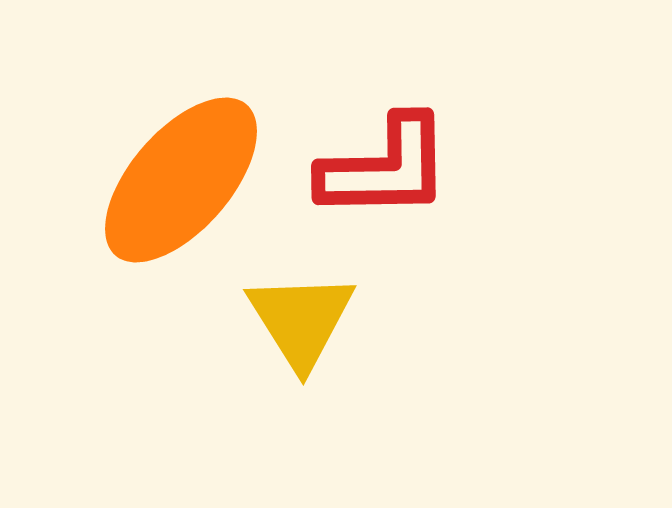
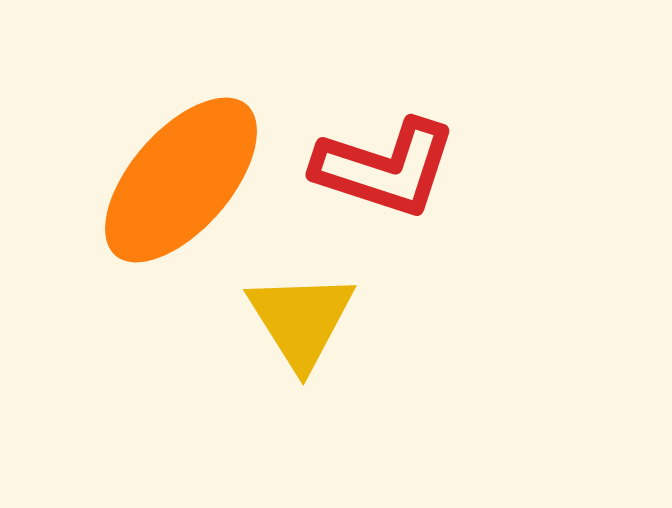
red L-shape: rotated 19 degrees clockwise
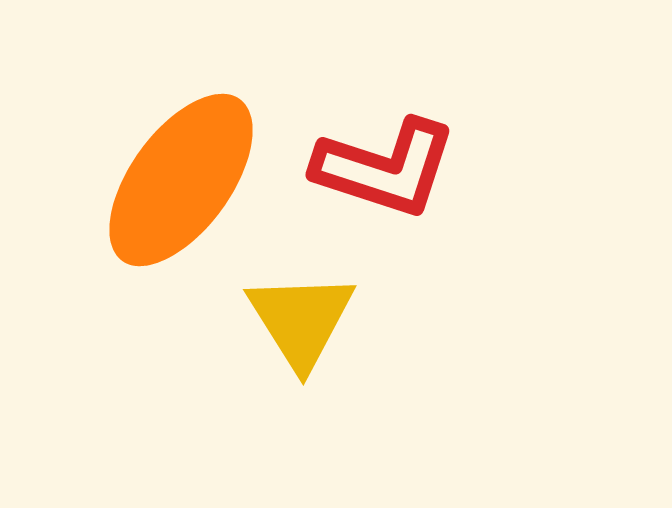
orange ellipse: rotated 5 degrees counterclockwise
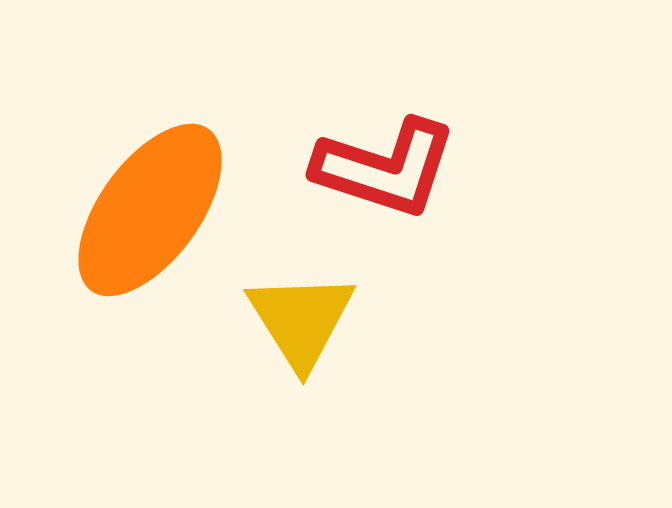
orange ellipse: moved 31 px left, 30 px down
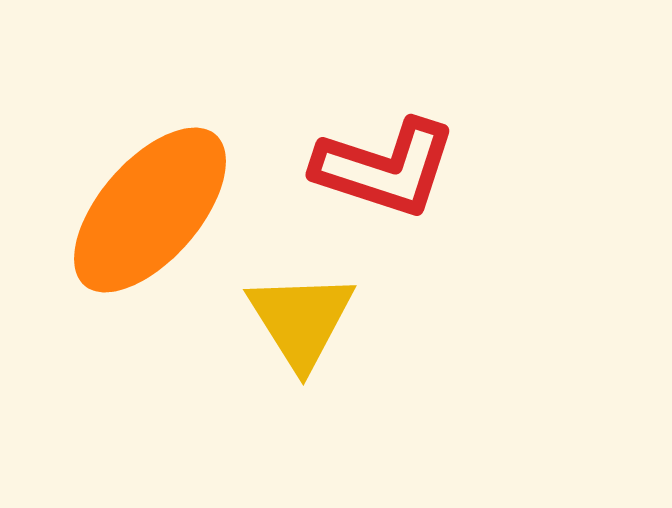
orange ellipse: rotated 5 degrees clockwise
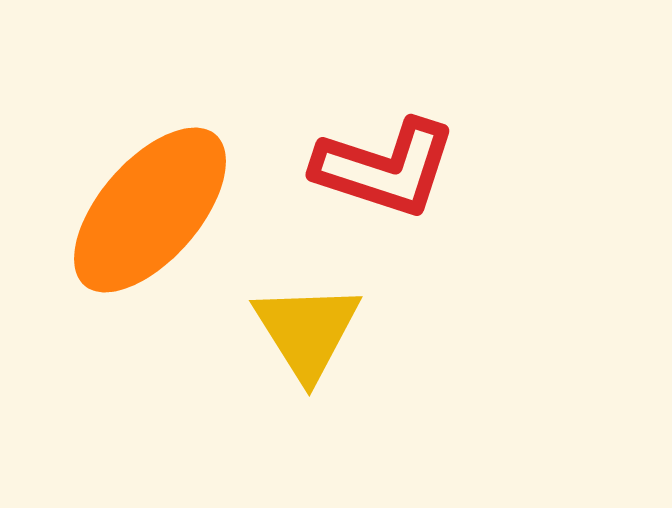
yellow triangle: moved 6 px right, 11 px down
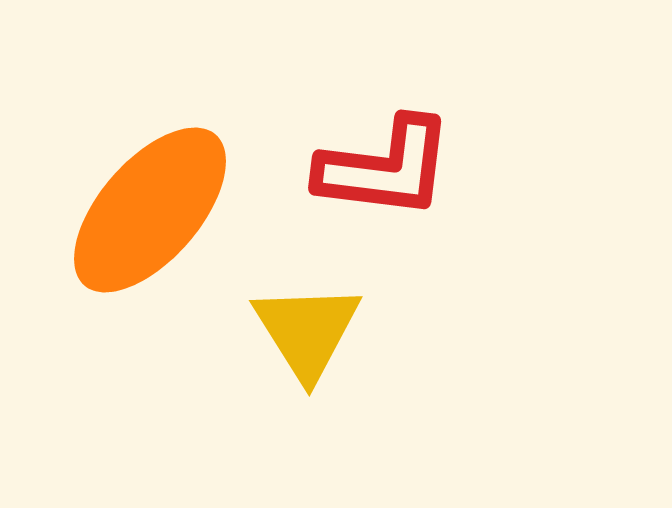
red L-shape: rotated 11 degrees counterclockwise
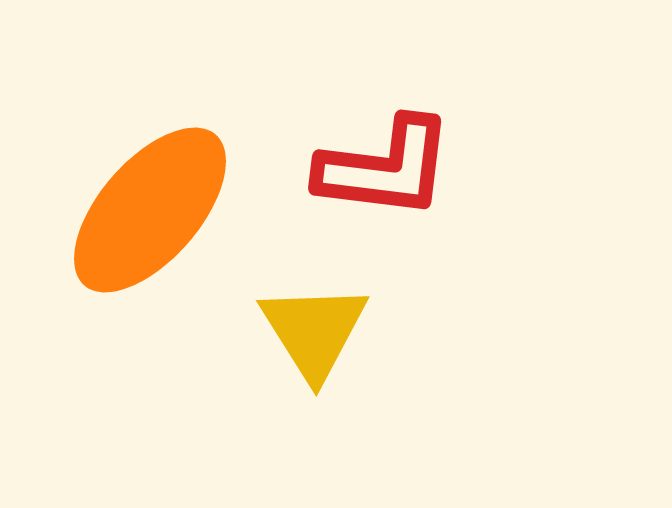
yellow triangle: moved 7 px right
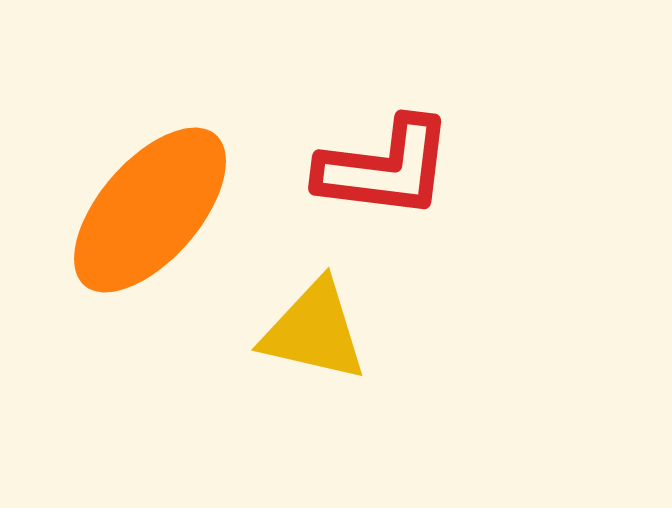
yellow triangle: rotated 45 degrees counterclockwise
